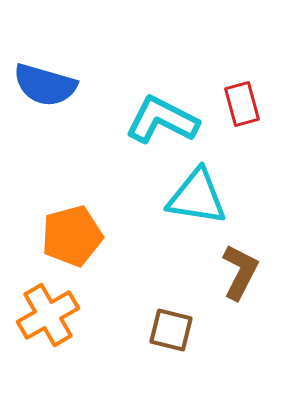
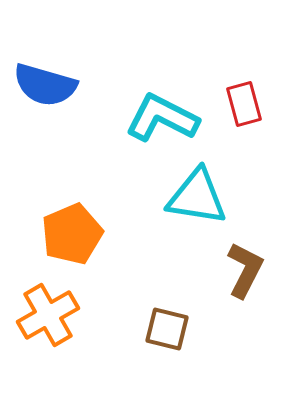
red rectangle: moved 2 px right
cyan L-shape: moved 2 px up
orange pentagon: moved 2 px up; rotated 8 degrees counterclockwise
brown L-shape: moved 5 px right, 2 px up
brown square: moved 4 px left, 1 px up
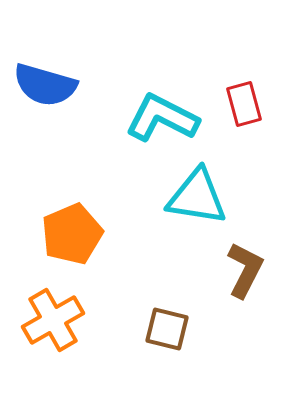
orange cross: moved 5 px right, 5 px down
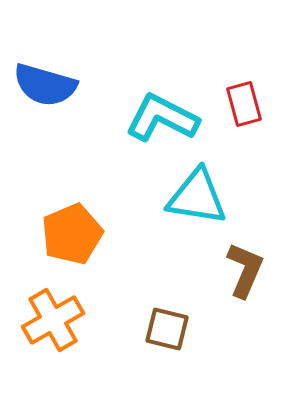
brown L-shape: rotated 4 degrees counterclockwise
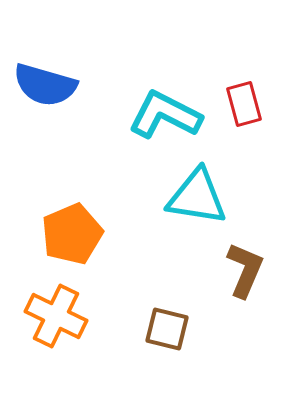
cyan L-shape: moved 3 px right, 3 px up
orange cross: moved 3 px right, 4 px up; rotated 34 degrees counterclockwise
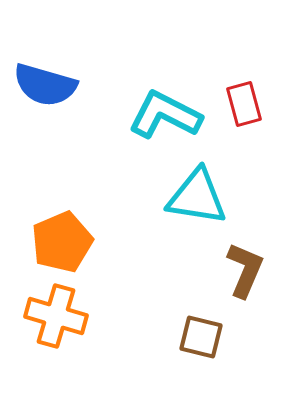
orange pentagon: moved 10 px left, 8 px down
orange cross: rotated 10 degrees counterclockwise
brown square: moved 34 px right, 8 px down
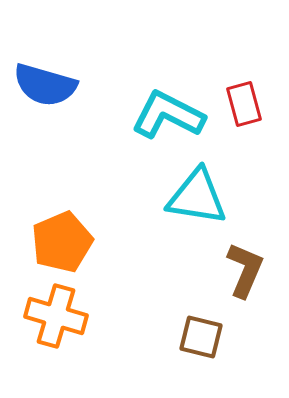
cyan L-shape: moved 3 px right
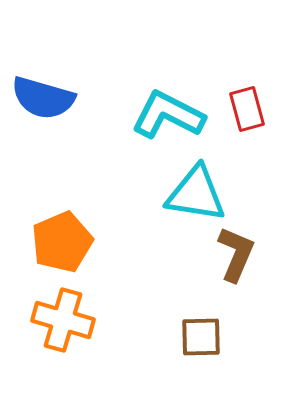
blue semicircle: moved 2 px left, 13 px down
red rectangle: moved 3 px right, 5 px down
cyan triangle: moved 1 px left, 3 px up
brown L-shape: moved 9 px left, 16 px up
orange cross: moved 7 px right, 4 px down
brown square: rotated 15 degrees counterclockwise
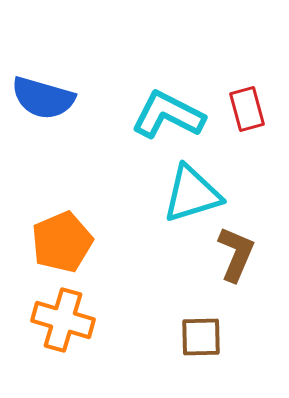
cyan triangle: moved 4 px left; rotated 26 degrees counterclockwise
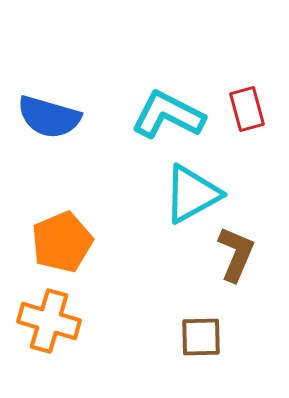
blue semicircle: moved 6 px right, 19 px down
cyan triangle: rotated 12 degrees counterclockwise
orange cross: moved 14 px left, 1 px down
